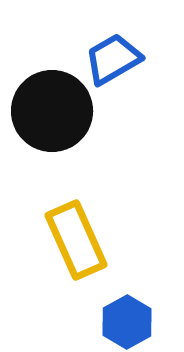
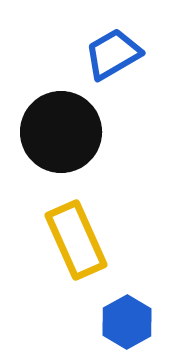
blue trapezoid: moved 5 px up
black circle: moved 9 px right, 21 px down
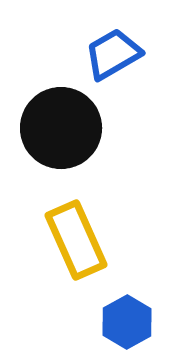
black circle: moved 4 px up
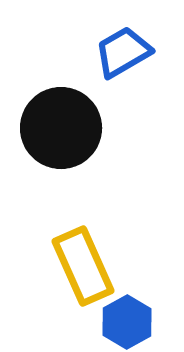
blue trapezoid: moved 10 px right, 2 px up
yellow rectangle: moved 7 px right, 26 px down
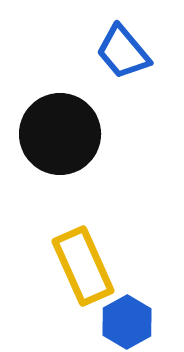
blue trapezoid: rotated 100 degrees counterclockwise
black circle: moved 1 px left, 6 px down
